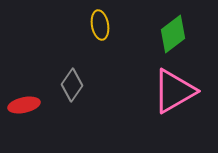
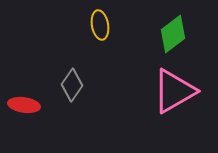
red ellipse: rotated 20 degrees clockwise
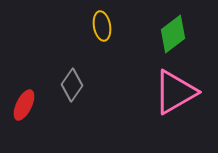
yellow ellipse: moved 2 px right, 1 px down
pink triangle: moved 1 px right, 1 px down
red ellipse: rotated 72 degrees counterclockwise
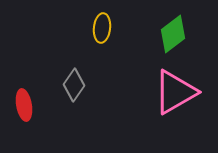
yellow ellipse: moved 2 px down; rotated 16 degrees clockwise
gray diamond: moved 2 px right
red ellipse: rotated 36 degrees counterclockwise
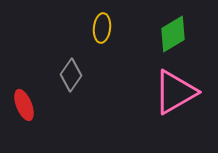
green diamond: rotated 6 degrees clockwise
gray diamond: moved 3 px left, 10 px up
red ellipse: rotated 12 degrees counterclockwise
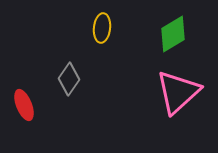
gray diamond: moved 2 px left, 4 px down
pink triangle: moved 3 px right; rotated 12 degrees counterclockwise
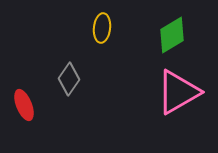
green diamond: moved 1 px left, 1 px down
pink triangle: rotated 12 degrees clockwise
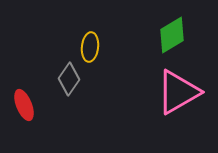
yellow ellipse: moved 12 px left, 19 px down
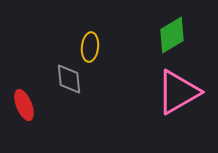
gray diamond: rotated 40 degrees counterclockwise
